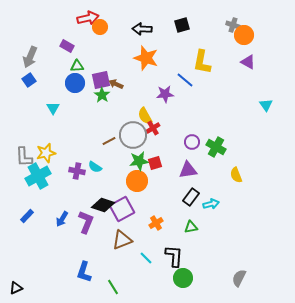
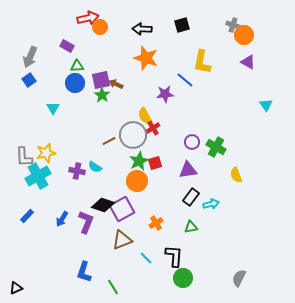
green star at (139, 161): rotated 18 degrees counterclockwise
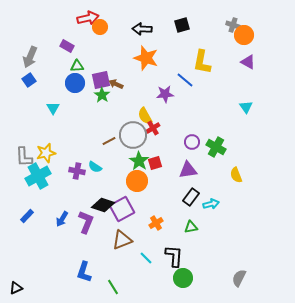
cyan triangle at (266, 105): moved 20 px left, 2 px down
green star at (139, 161): rotated 12 degrees counterclockwise
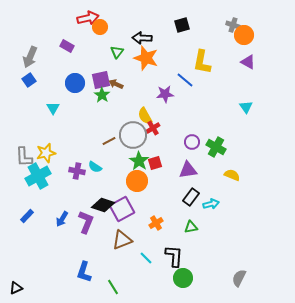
black arrow at (142, 29): moved 9 px down
green triangle at (77, 66): moved 40 px right, 14 px up; rotated 48 degrees counterclockwise
yellow semicircle at (236, 175): moved 4 px left; rotated 133 degrees clockwise
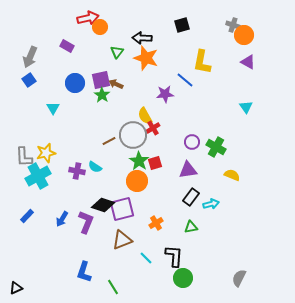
purple square at (122, 209): rotated 15 degrees clockwise
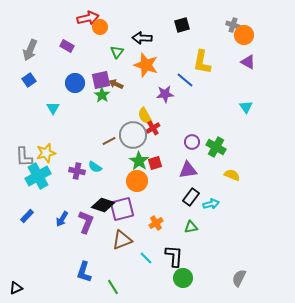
gray arrow at (30, 57): moved 7 px up
orange star at (146, 58): moved 7 px down
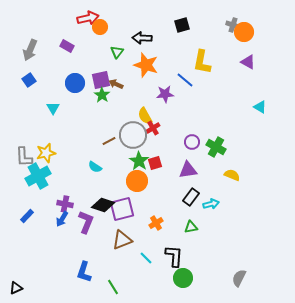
orange circle at (244, 35): moved 3 px up
cyan triangle at (246, 107): moved 14 px right; rotated 24 degrees counterclockwise
purple cross at (77, 171): moved 12 px left, 33 px down
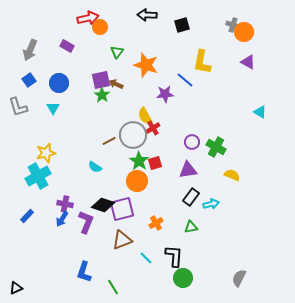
black arrow at (142, 38): moved 5 px right, 23 px up
blue circle at (75, 83): moved 16 px left
cyan triangle at (260, 107): moved 5 px down
gray L-shape at (24, 157): moved 6 px left, 50 px up; rotated 15 degrees counterclockwise
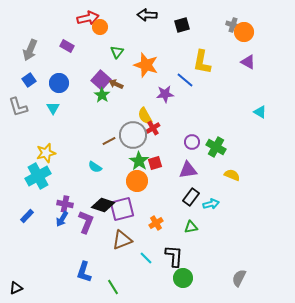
purple square at (101, 80): rotated 36 degrees counterclockwise
